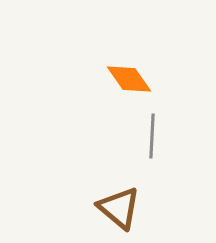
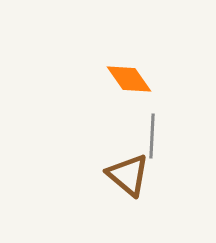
brown triangle: moved 9 px right, 33 px up
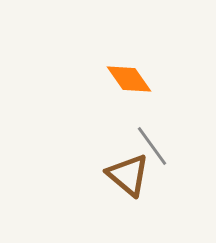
gray line: moved 10 px down; rotated 39 degrees counterclockwise
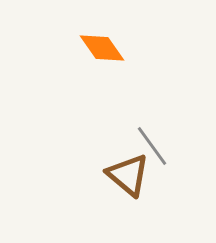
orange diamond: moved 27 px left, 31 px up
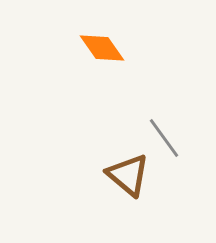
gray line: moved 12 px right, 8 px up
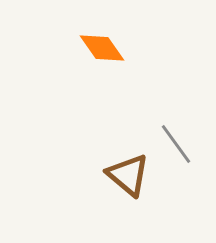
gray line: moved 12 px right, 6 px down
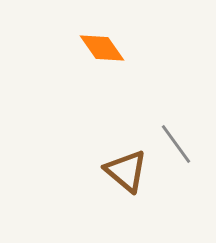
brown triangle: moved 2 px left, 4 px up
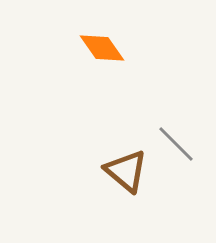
gray line: rotated 9 degrees counterclockwise
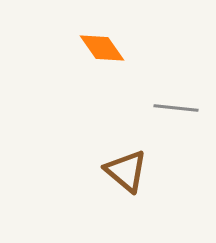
gray line: moved 36 px up; rotated 39 degrees counterclockwise
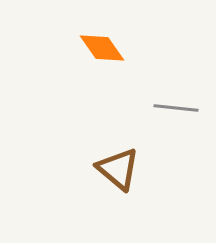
brown triangle: moved 8 px left, 2 px up
